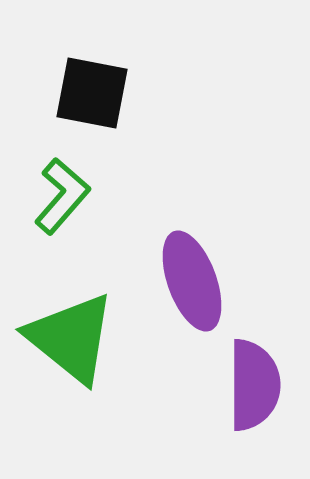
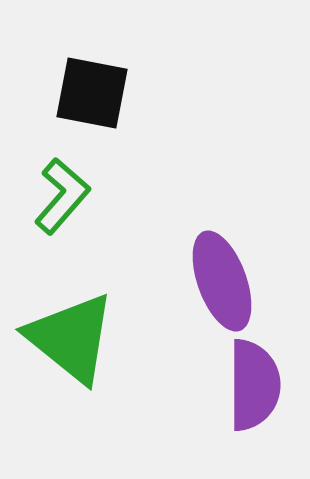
purple ellipse: moved 30 px right
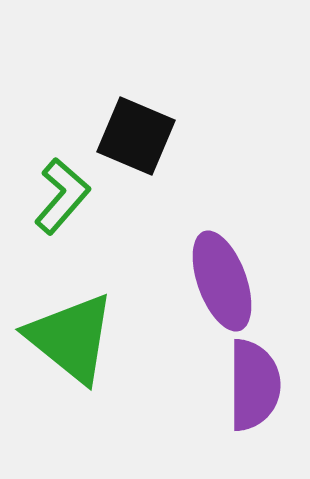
black square: moved 44 px right, 43 px down; rotated 12 degrees clockwise
